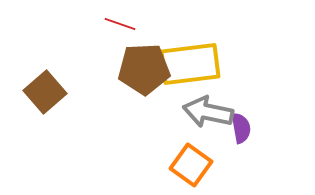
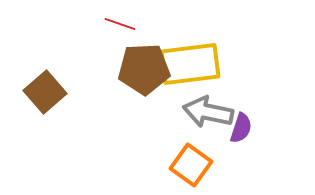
purple semicircle: rotated 28 degrees clockwise
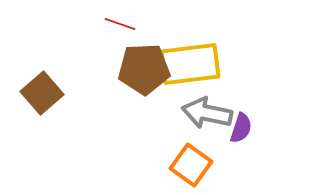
brown square: moved 3 px left, 1 px down
gray arrow: moved 1 px left, 1 px down
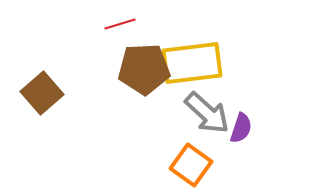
red line: rotated 36 degrees counterclockwise
yellow rectangle: moved 2 px right, 1 px up
gray arrow: rotated 150 degrees counterclockwise
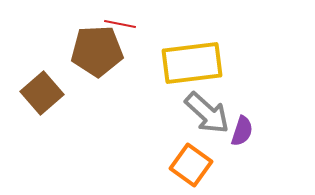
red line: rotated 28 degrees clockwise
brown pentagon: moved 47 px left, 18 px up
purple semicircle: moved 1 px right, 3 px down
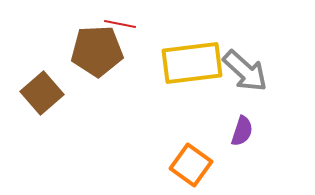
gray arrow: moved 38 px right, 42 px up
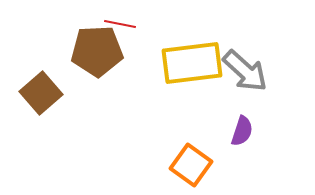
brown square: moved 1 px left
